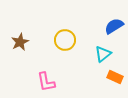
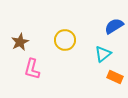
pink L-shape: moved 14 px left, 13 px up; rotated 25 degrees clockwise
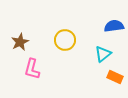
blue semicircle: rotated 24 degrees clockwise
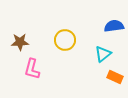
brown star: rotated 24 degrees clockwise
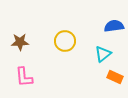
yellow circle: moved 1 px down
pink L-shape: moved 8 px left, 8 px down; rotated 20 degrees counterclockwise
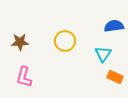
cyan triangle: rotated 18 degrees counterclockwise
pink L-shape: rotated 20 degrees clockwise
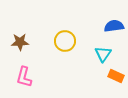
orange rectangle: moved 1 px right, 1 px up
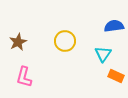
brown star: moved 2 px left; rotated 24 degrees counterclockwise
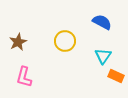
blue semicircle: moved 12 px left, 4 px up; rotated 36 degrees clockwise
cyan triangle: moved 2 px down
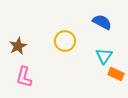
brown star: moved 4 px down
cyan triangle: moved 1 px right
orange rectangle: moved 2 px up
